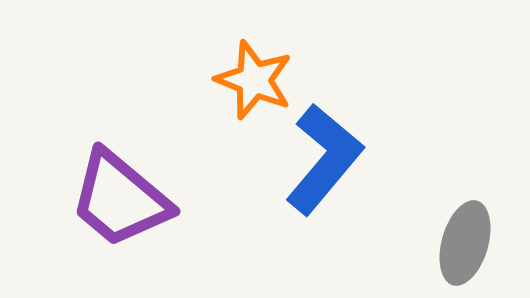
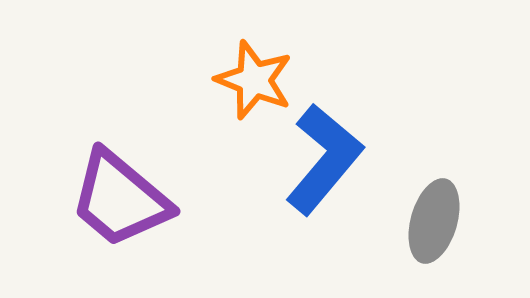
gray ellipse: moved 31 px left, 22 px up
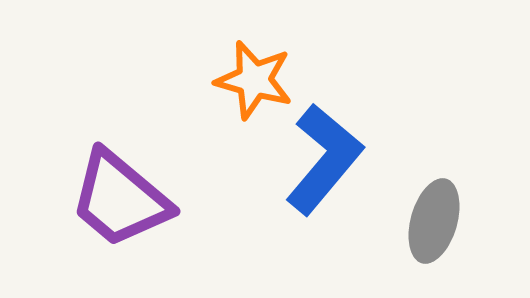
orange star: rotated 6 degrees counterclockwise
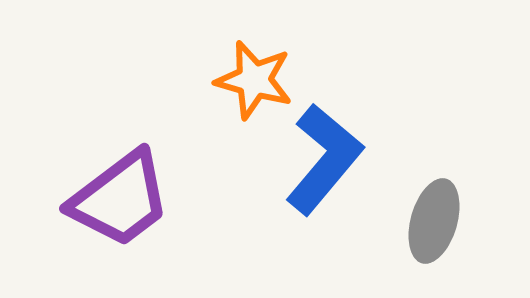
purple trapezoid: rotated 77 degrees counterclockwise
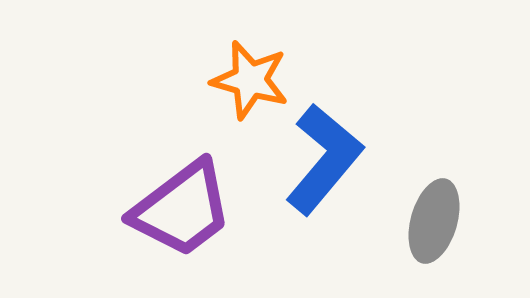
orange star: moved 4 px left
purple trapezoid: moved 62 px right, 10 px down
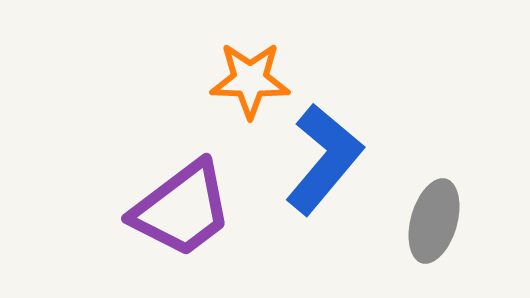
orange star: rotated 14 degrees counterclockwise
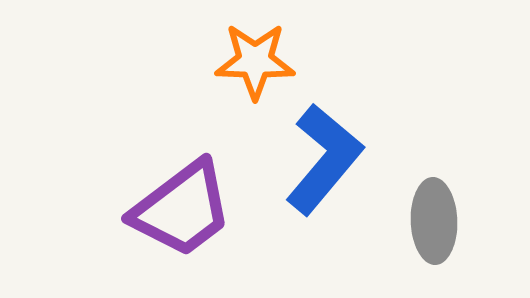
orange star: moved 5 px right, 19 px up
gray ellipse: rotated 18 degrees counterclockwise
